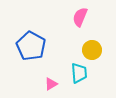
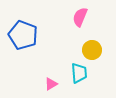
blue pentagon: moved 8 px left, 11 px up; rotated 8 degrees counterclockwise
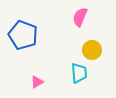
pink triangle: moved 14 px left, 2 px up
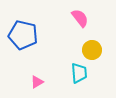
pink semicircle: moved 1 px down; rotated 120 degrees clockwise
blue pentagon: rotated 8 degrees counterclockwise
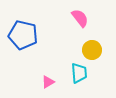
pink triangle: moved 11 px right
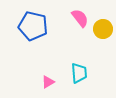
blue pentagon: moved 10 px right, 9 px up
yellow circle: moved 11 px right, 21 px up
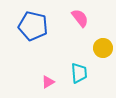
yellow circle: moved 19 px down
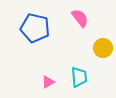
blue pentagon: moved 2 px right, 2 px down
cyan trapezoid: moved 4 px down
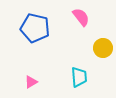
pink semicircle: moved 1 px right, 1 px up
pink triangle: moved 17 px left
